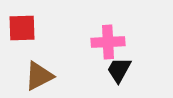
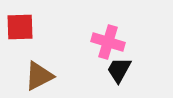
red square: moved 2 px left, 1 px up
pink cross: rotated 20 degrees clockwise
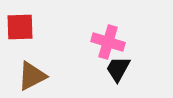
black trapezoid: moved 1 px left, 1 px up
brown triangle: moved 7 px left
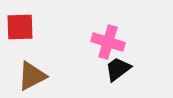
black trapezoid: rotated 24 degrees clockwise
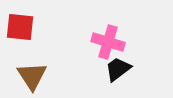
red square: rotated 8 degrees clockwise
brown triangle: rotated 36 degrees counterclockwise
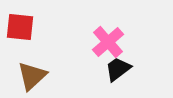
pink cross: rotated 32 degrees clockwise
brown triangle: rotated 20 degrees clockwise
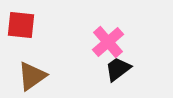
red square: moved 1 px right, 2 px up
brown triangle: rotated 8 degrees clockwise
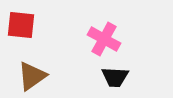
pink cross: moved 4 px left, 3 px up; rotated 20 degrees counterclockwise
black trapezoid: moved 3 px left, 8 px down; rotated 140 degrees counterclockwise
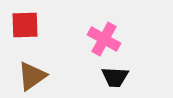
red square: moved 4 px right; rotated 8 degrees counterclockwise
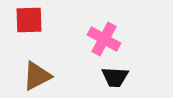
red square: moved 4 px right, 5 px up
brown triangle: moved 5 px right; rotated 8 degrees clockwise
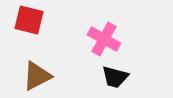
red square: rotated 16 degrees clockwise
black trapezoid: rotated 12 degrees clockwise
